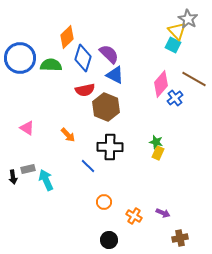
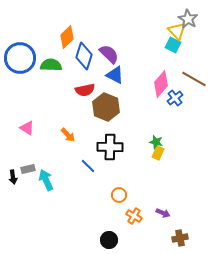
blue diamond: moved 1 px right, 2 px up
orange circle: moved 15 px right, 7 px up
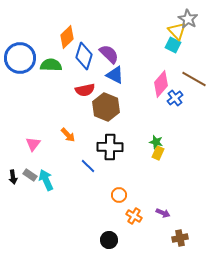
pink triangle: moved 6 px right, 16 px down; rotated 35 degrees clockwise
gray rectangle: moved 2 px right, 6 px down; rotated 48 degrees clockwise
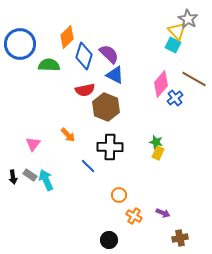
blue circle: moved 14 px up
green semicircle: moved 2 px left
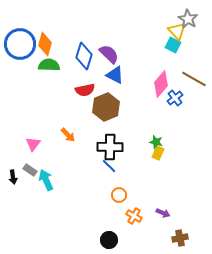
orange diamond: moved 22 px left, 7 px down; rotated 30 degrees counterclockwise
brown hexagon: rotated 16 degrees clockwise
blue line: moved 21 px right
gray rectangle: moved 5 px up
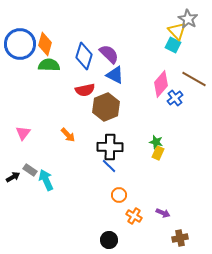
pink triangle: moved 10 px left, 11 px up
black arrow: rotated 112 degrees counterclockwise
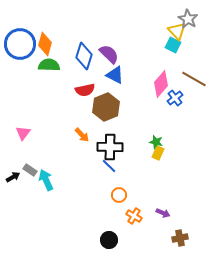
orange arrow: moved 14 px right
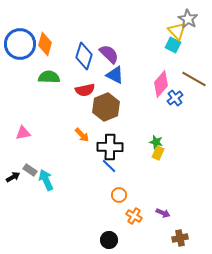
green semicircle: moved 12 px down
pink triangle: rotated 42 degrees clockwise
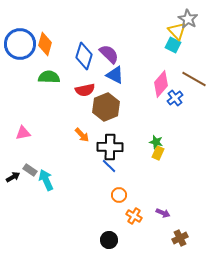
brown cross: rotated 14 degrees counterclockwise
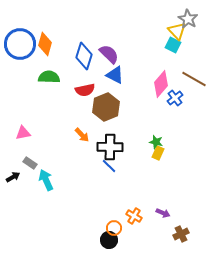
gray rectangle: moved 7 px up
orange circle: moved 5 px left, 33 px down
brown cross: moved 1 px right, 4 px up
